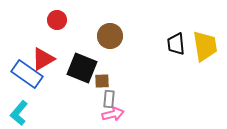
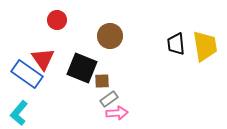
red triangle: rotated 35 degrees counterclockwise
gray rectangle: rotated 48 degrees clockwise
pink arrow: moved 4 px right, 1 px up; rotated 10 degrees clockwise
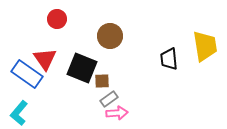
red circle: moved 1 px up
black trapezoid: moved 7 px left, 15 px down
red triangle: moved 2 px right
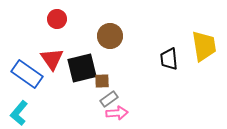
yellow trapezoid: moved 1 px left
red triangle: moved 7 px right
black square: rotated 36 degrees counterclockwise
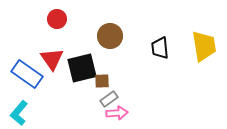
black trapezoid: moved 9 px left, 11 px up
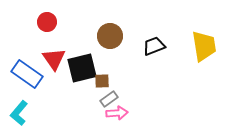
red circle: moved 10 px left, 3 px down
black trapezoid: moved 6 px left, 2 px up; rotated 75 degrees clockwise
red triangle: moved 2 px right
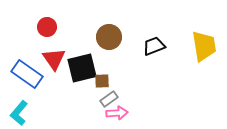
red circle: moved 5 px down
brown circle: moved 1 px left, 1 px down
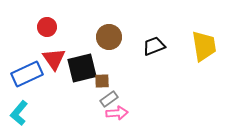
blue rectangle: rotated 60 degrees counterclockwise
